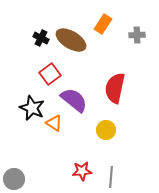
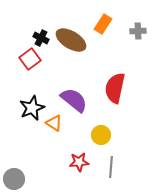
gray cross: moved 1 px right, 4 px up
red square: moved 20 px left, 15 px up
black star: rotated 25 degrees clockwise
yellow circle: moved 5 px left, 5 px down
red star: moved 3 px left, 9 px up
gray line: moved 10 px up
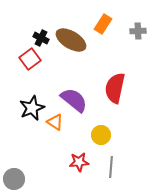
orange triangle: moved 1 px right, 1 px up
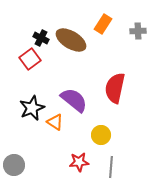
gray circle: moved 14 px up
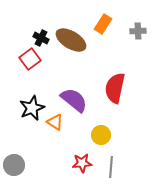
red star: moved 3 px right, 1 px down
